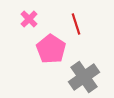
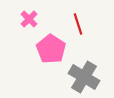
red line: moved 2 px right
gray cross: rotated 24 degrees counterclockwise
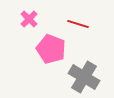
red line: rotated 55 degrees counterclockwise
pink pentagon: rotated 12 degrees counterclockwise
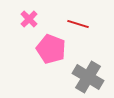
gray cross: moved 4 px right
